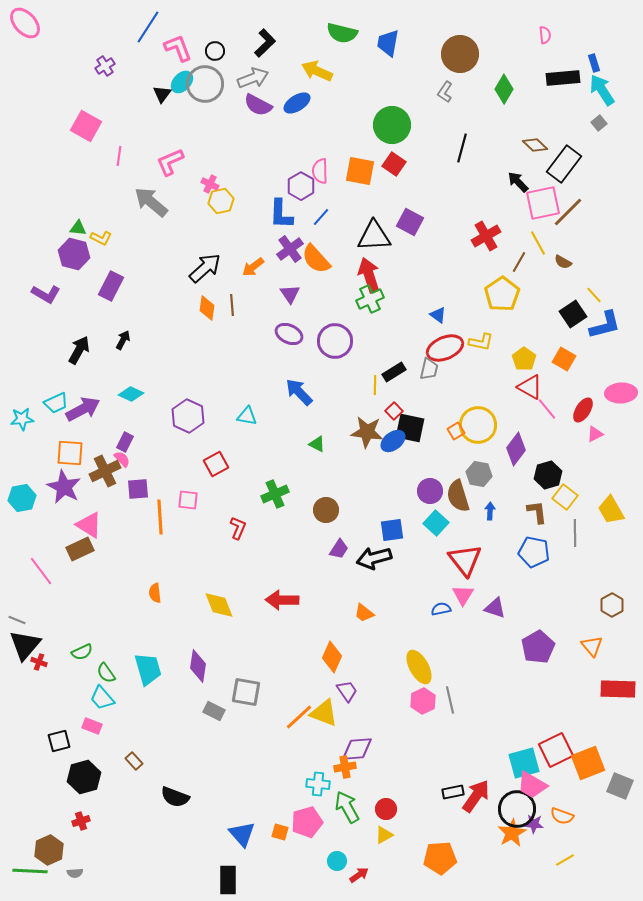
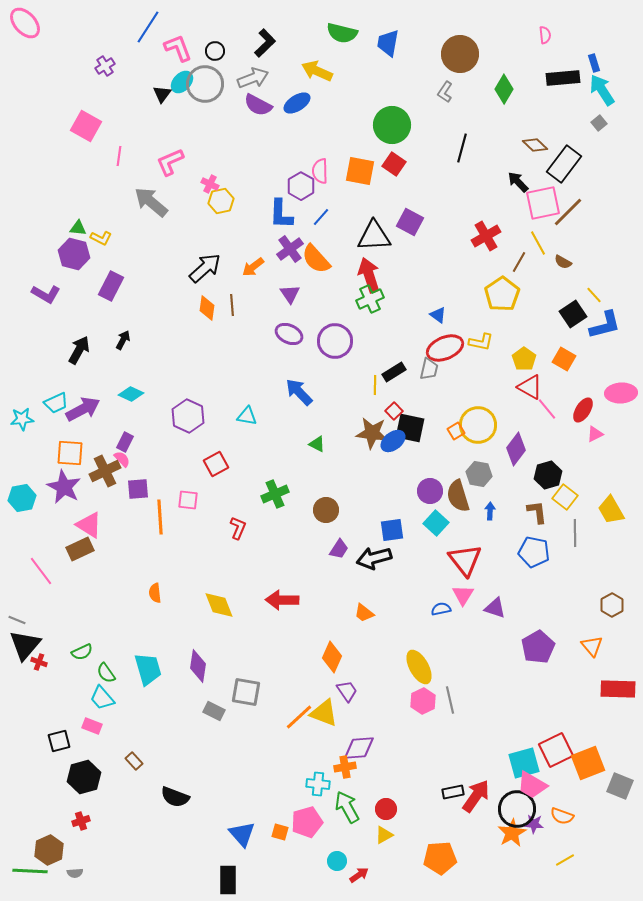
brown star at (367, 432): moved 5 px right, 1 px down
purple diamond at (357, 749): moved 2 px right, 1 px up
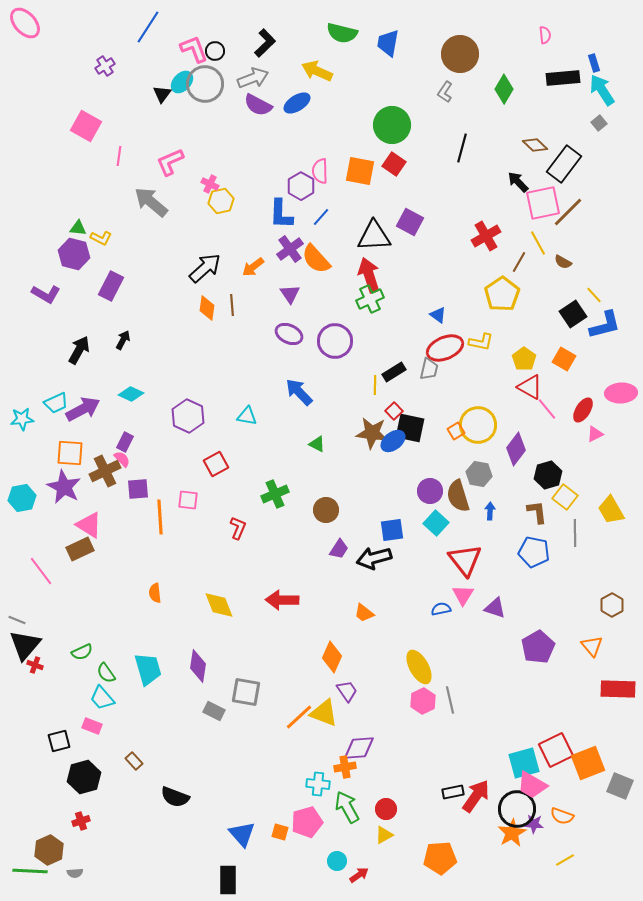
pink L-shape at (178, 48): moved 16 px right, 1 px down
red cross at (39, 662): moved 4 px left, 3 px down
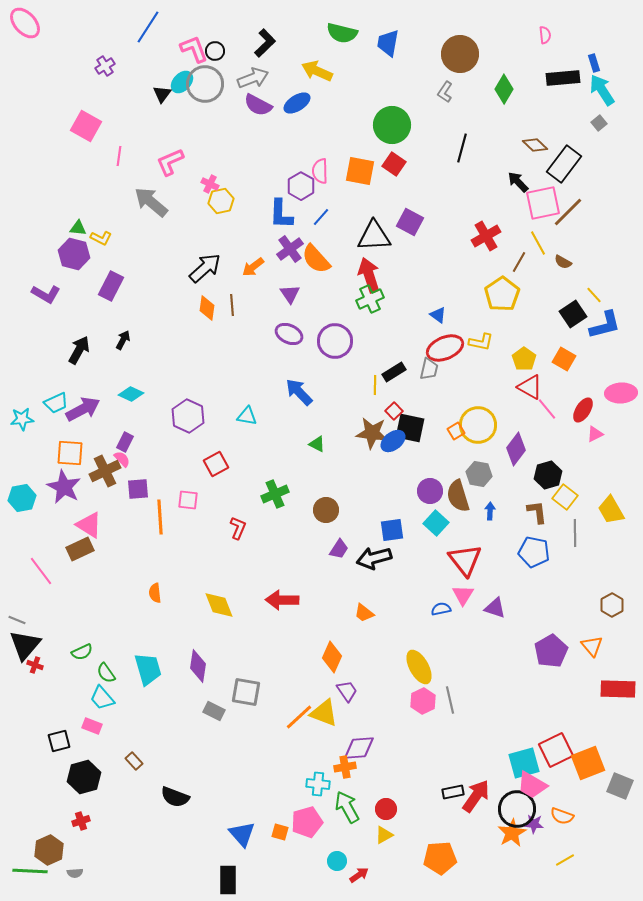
purple pentagon at (538, 647): moved 13 px right, 4 px down
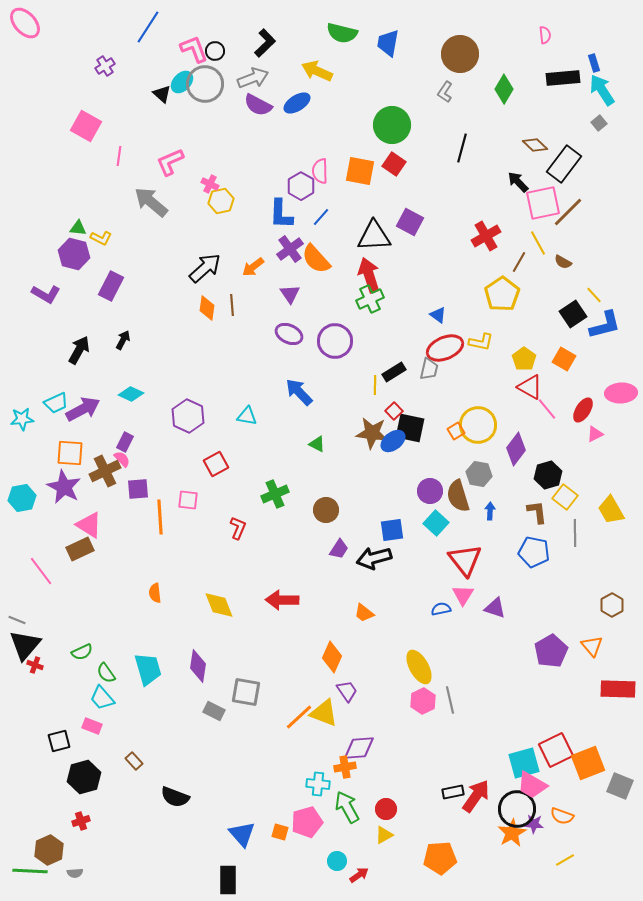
black triangle at (162, 94): rotated 24 degrees counterclockwise
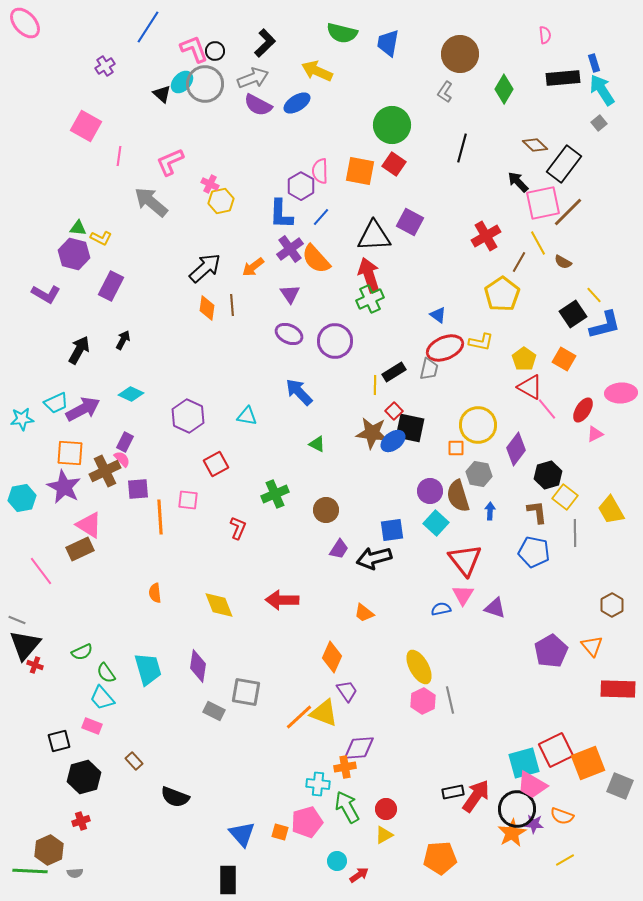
orange square at (456, 431): moved 17 px down; rotated 30 degrees clockwise
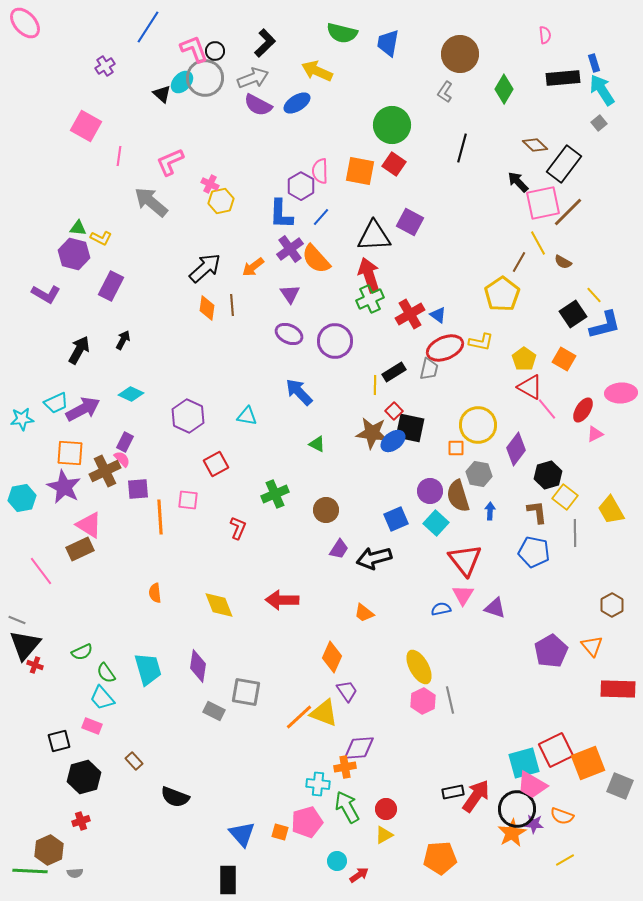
gray circle at (205, 84): moved 6 px up
red cross at (486, 236): moved 76 px left, 78 px down
blue square at (392, 530): moved 4 px right, 11 px up; rotated 15 degrees counterclockwise
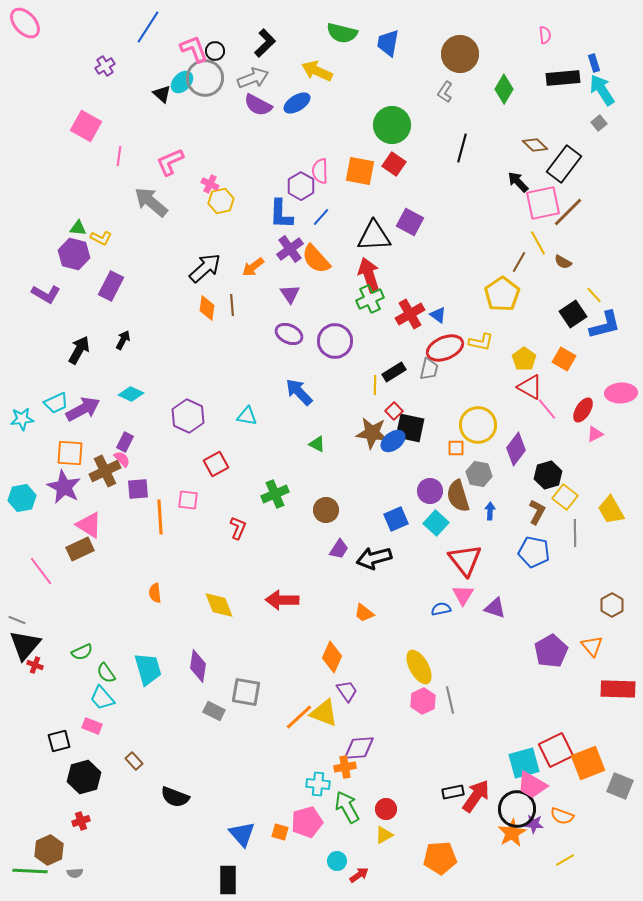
brown L-shape at (537, 512): rotated 35 degrees clockwise
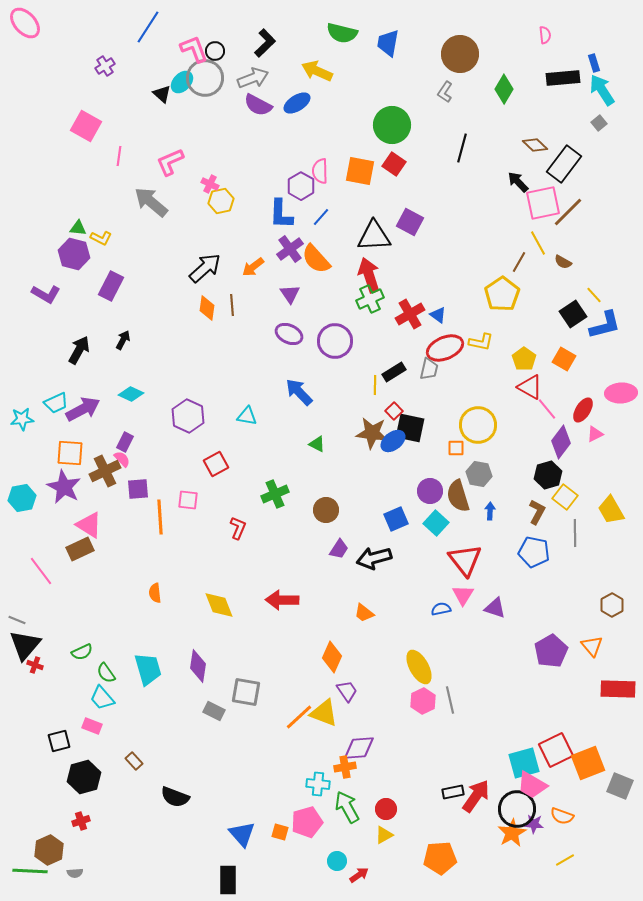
purple diamond at (516, 449): moved 45 px right, 7 px up
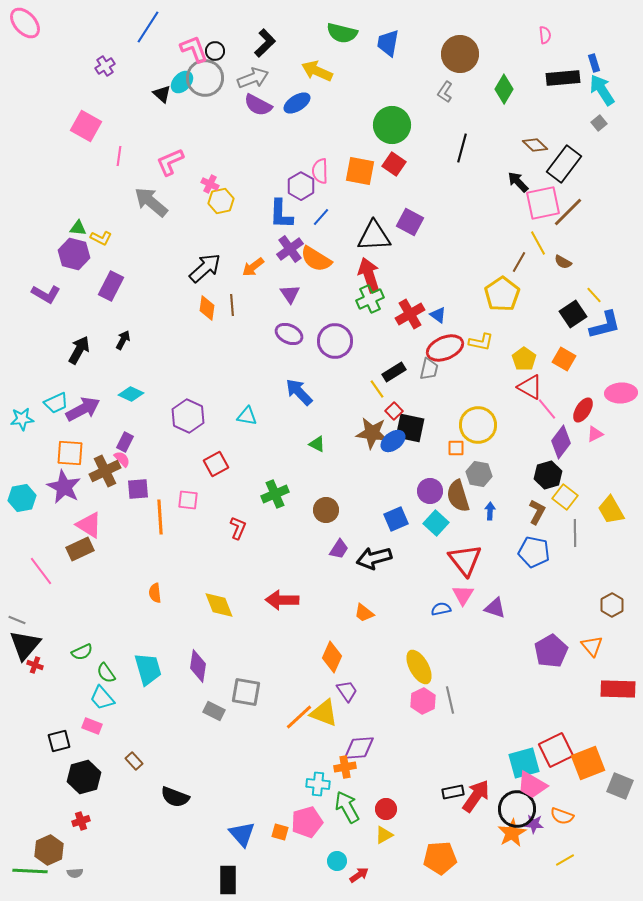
orange semicircle at (316, 259): rotated 16 degrees counterclockwise
yellow line at (375, 385): moved 2 px right, 4 px down; rotated 36 degrees counterclockwise
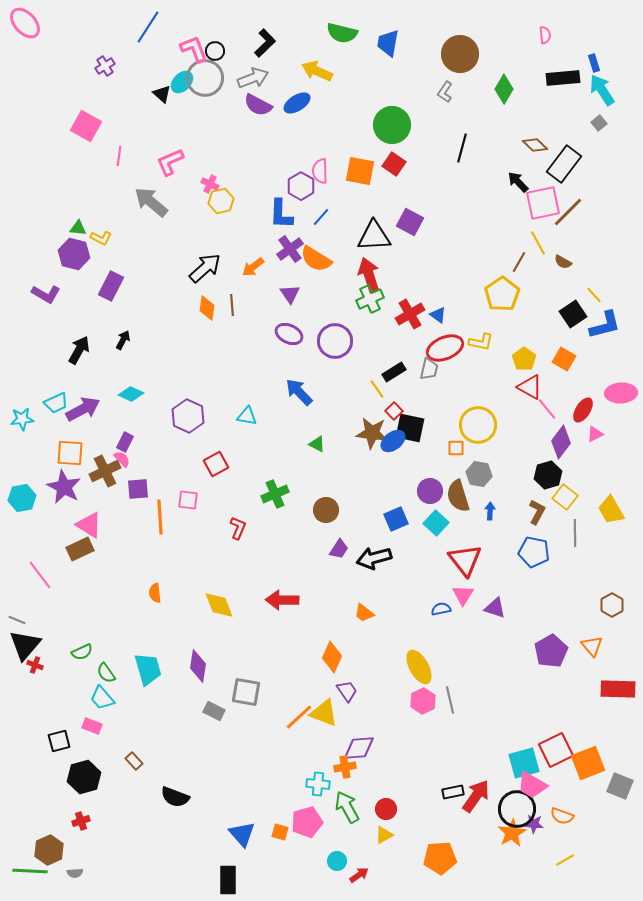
pink line at (41, 571): moved 1 px left, 4 px down
